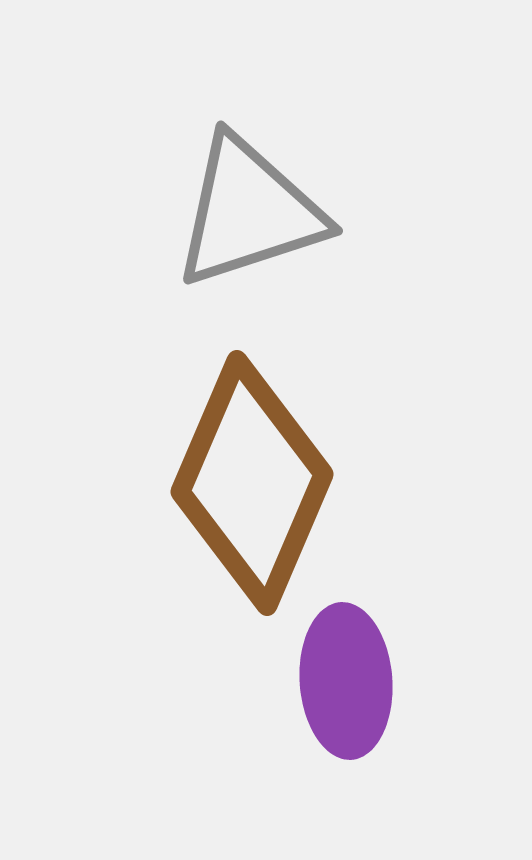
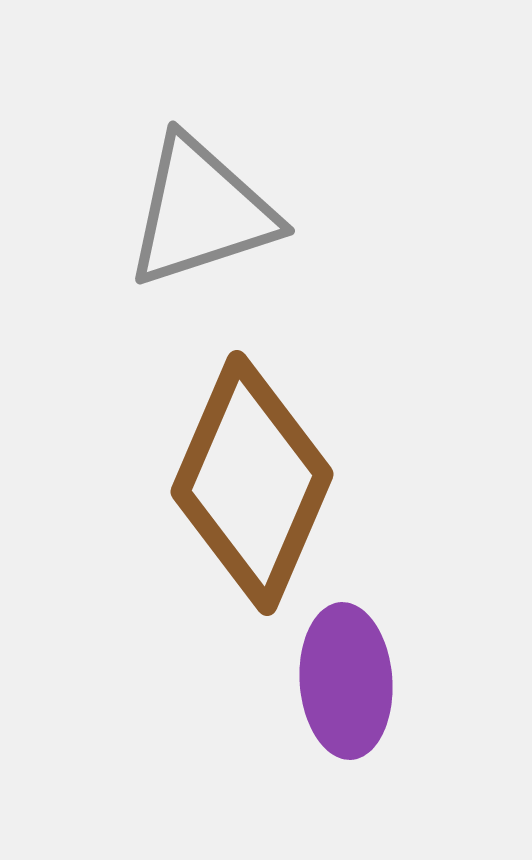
gray triangle: moved 48 px left
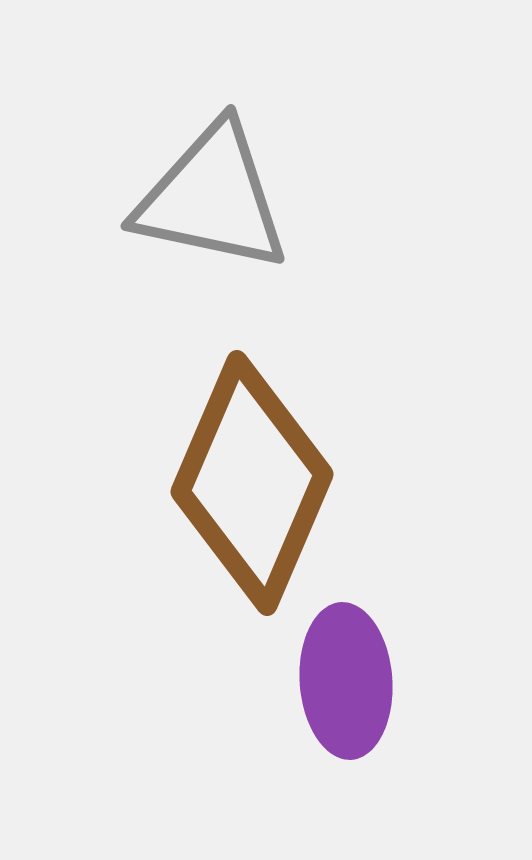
gray triangle: moved 11 px right, 14 px up; rotated 30 degrees clockwise
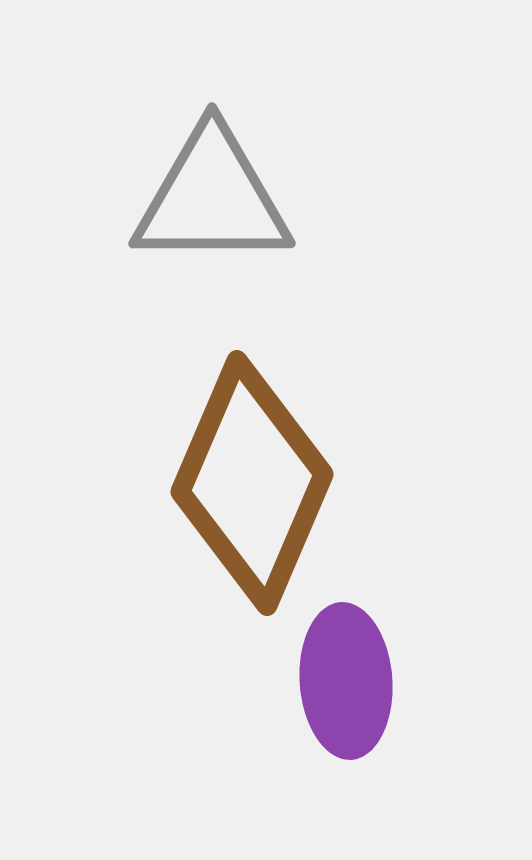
gray triangle: rotated 12 degrees counterclockwise
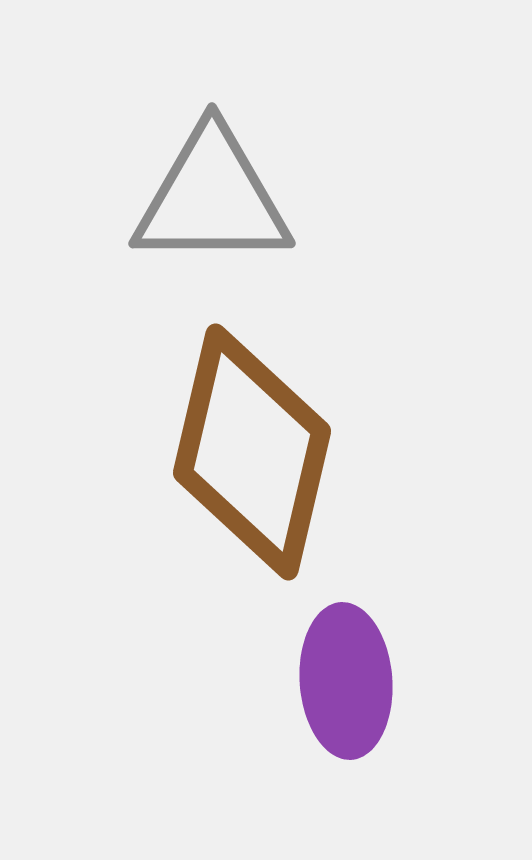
brown diamond: moved 31 px up; rotated 10 degrees counterclockwise
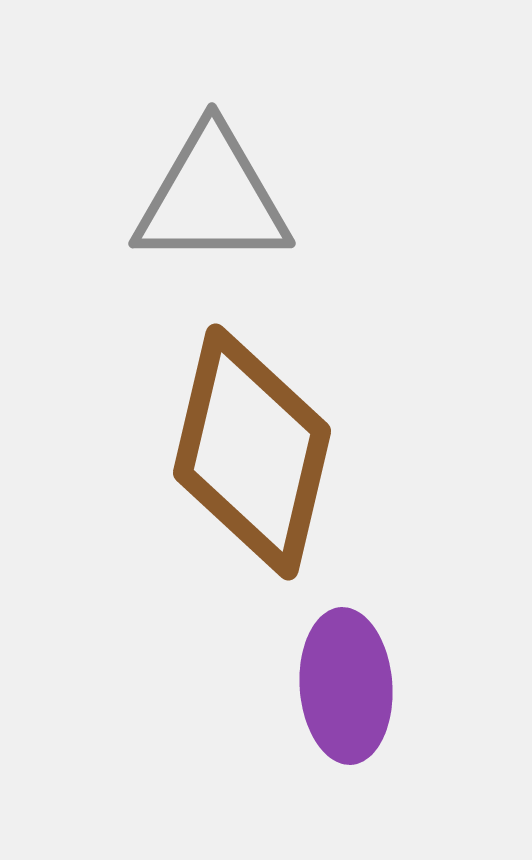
purple ellipse: moved 5 px down
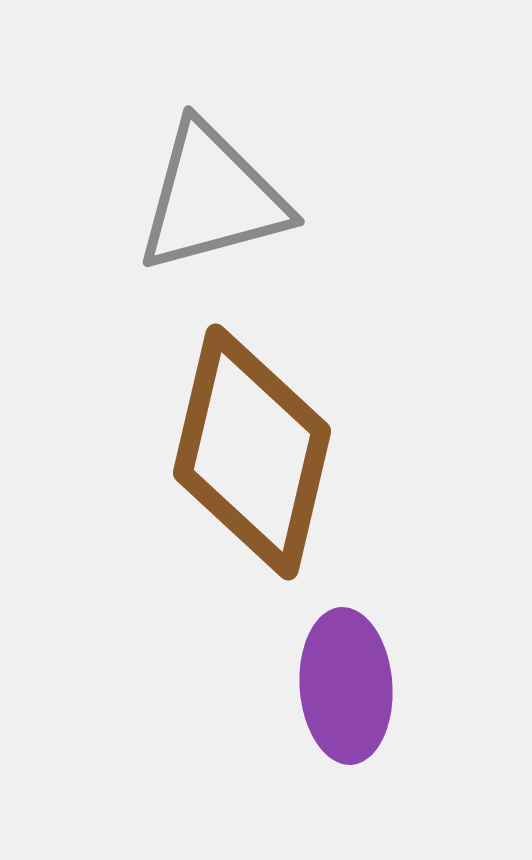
gray triangle: rotated 15 degrees counterclockwise
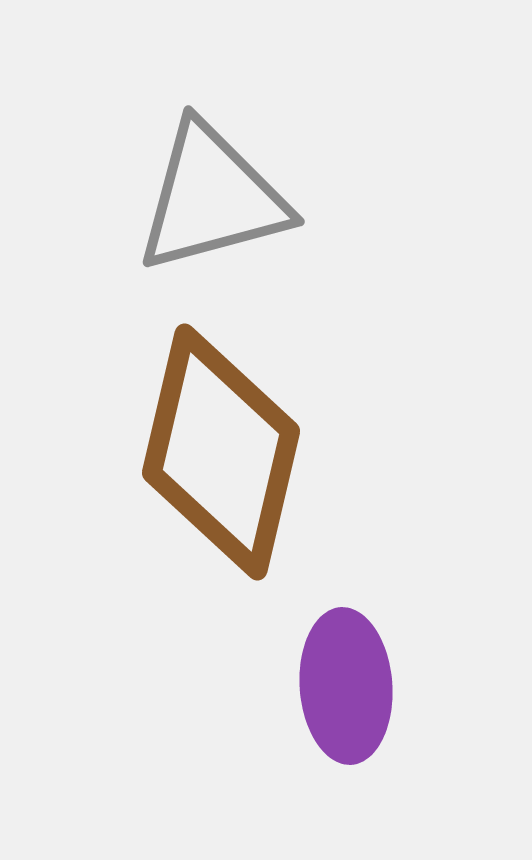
brown diamond: moved 31 px left
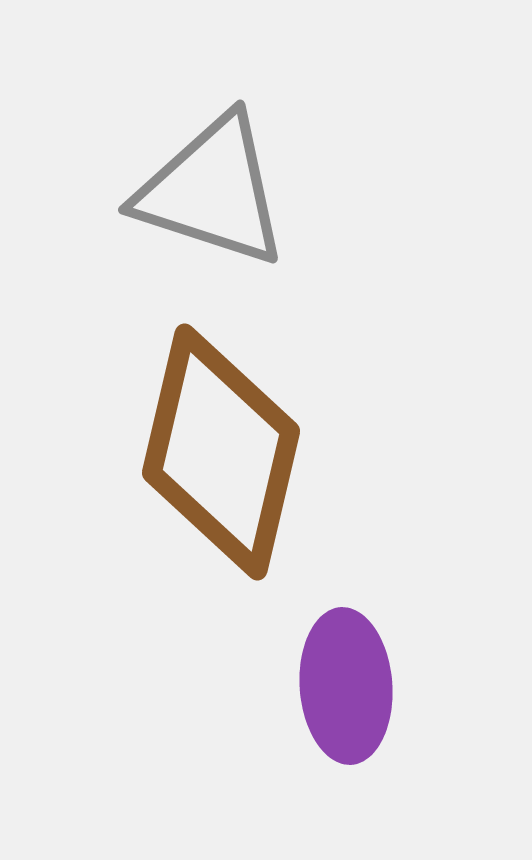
gray triangle: moved 7 px up; rotated 33 degrees clockwise
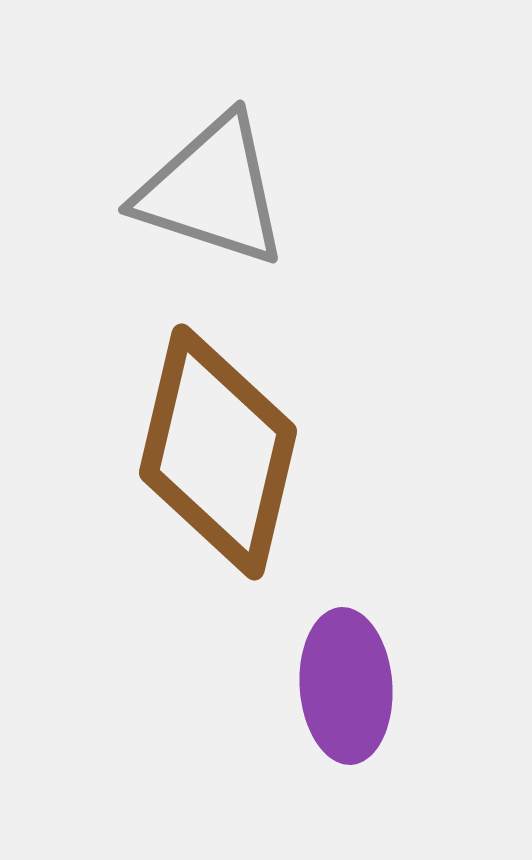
brown diamond: moved 3 px left
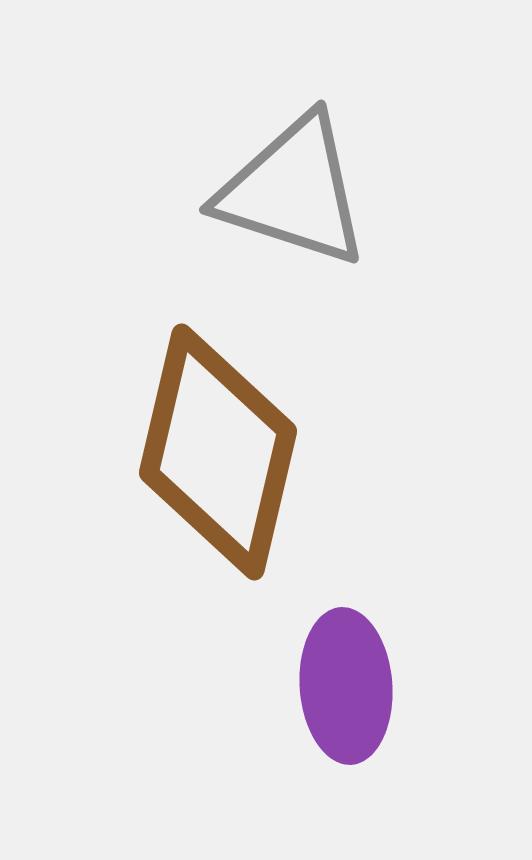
gray triangle: moved 81 px right
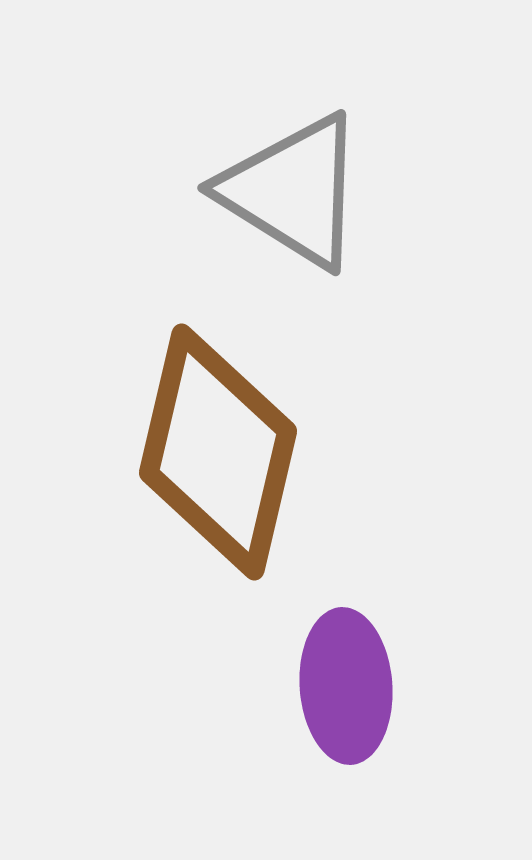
gray triangle: rotated 14 degrees clockwise
